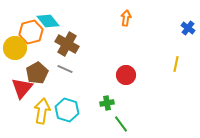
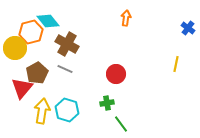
red circle: moved 10 px left, 1 px up
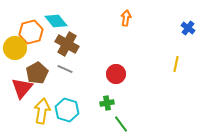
cyan diamond: moved 8 px right
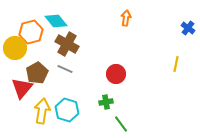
green cross: moved 1 px left, 1 px up
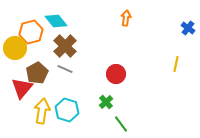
brown cross: moved 2 px left, 2 px down; rotated 15 degrees clockwise
green cross: rotated 32 degrees counterclockwise
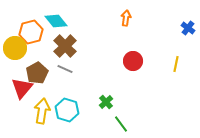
red circle: moved 17 px right, 13 px up
